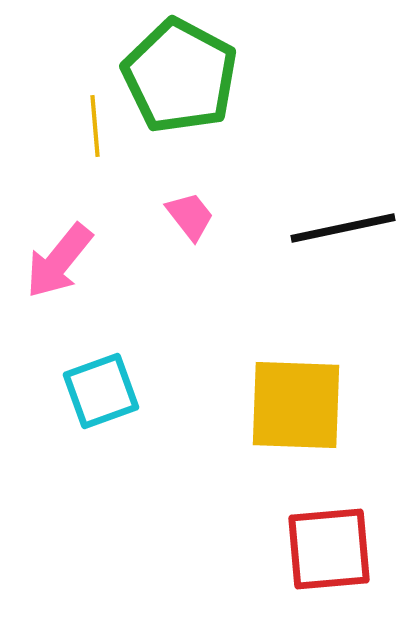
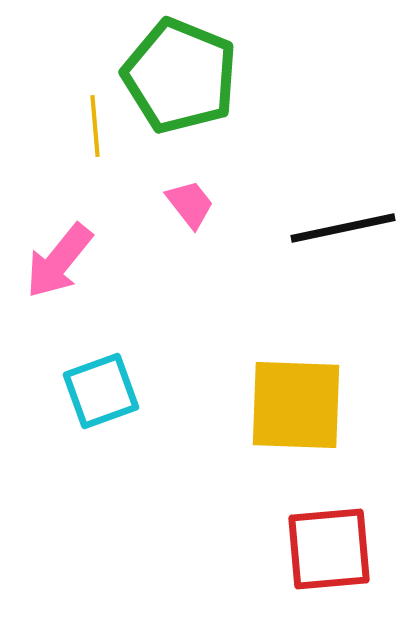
green pentagon: rotated 6 degrees counterclockwise
pink trapezoid: moved 12 px up
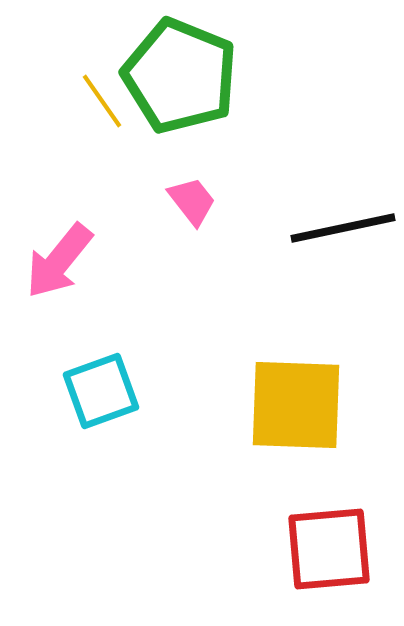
yellow line: moved 7 px right, 25 px up; rotated 30 degrees counterclockwise
pink trapezoid: moved 2 px right, 3 px up
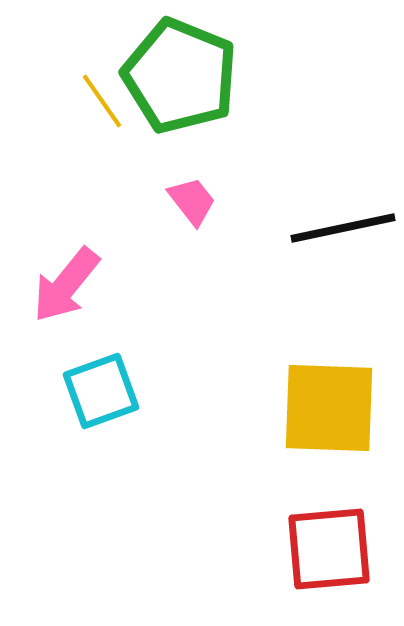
pink arrow: moved 7 px right, 24 px down
yellow square: moved 33 px right, 3 px down
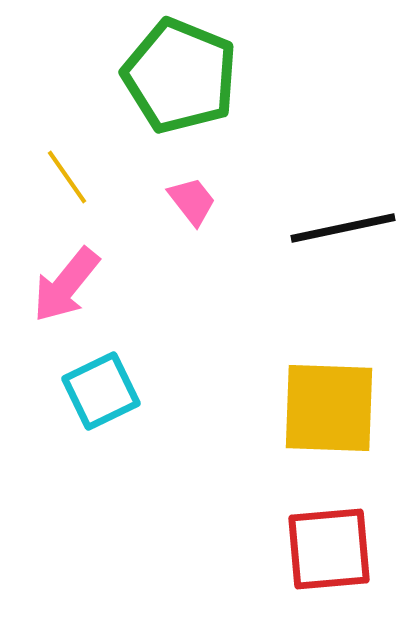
yellow line: moved 35 px left, 76 px down
cyan square: rotated 6 degrees counterclockwise
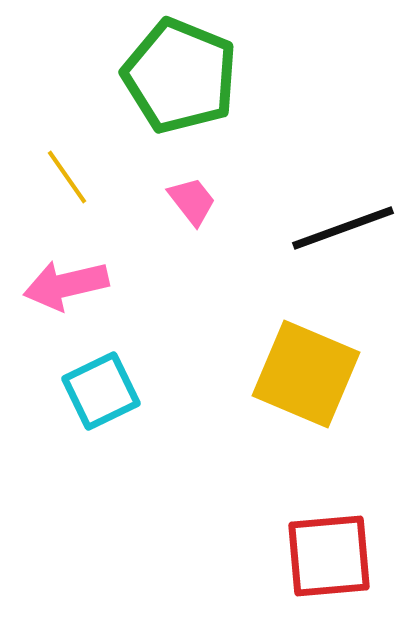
black line: rotated 8 degrees counterclockwise
pink arrow: rotated 38 degrees clockwise
yellow square: moved 23 px left, 34 px up; rotated 21 degrees clockwise
red square: moved 7 px down
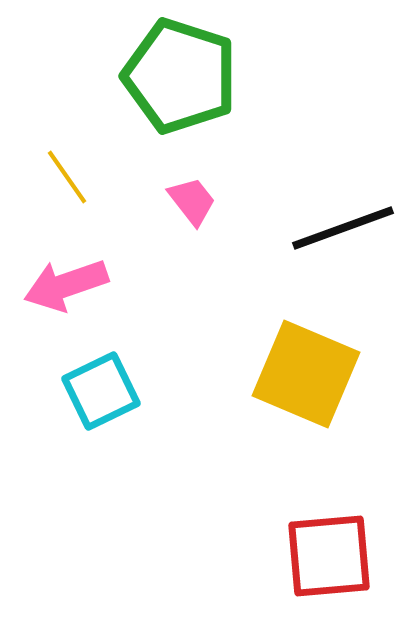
green pentagon: rotated 4 degrees counterclockwise
pink arrow: rotated 6 degrees counterclockwise
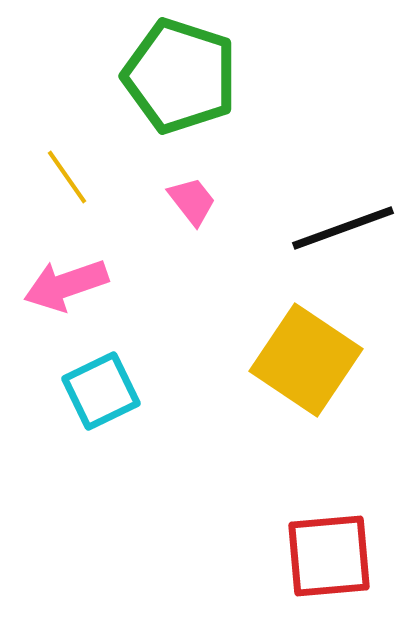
yellow square: moved 14 px up; rotated 11 degrees clockwise
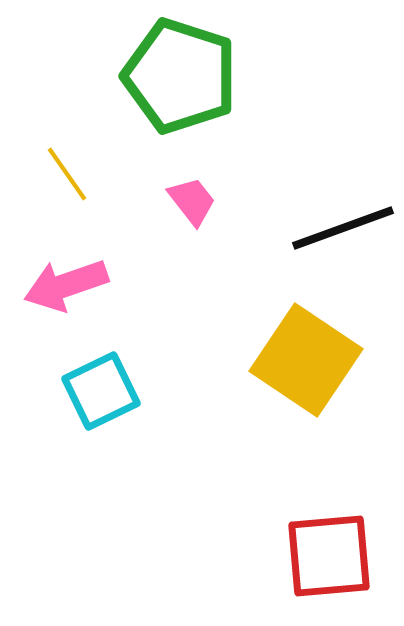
yellow line: moved 3 px up
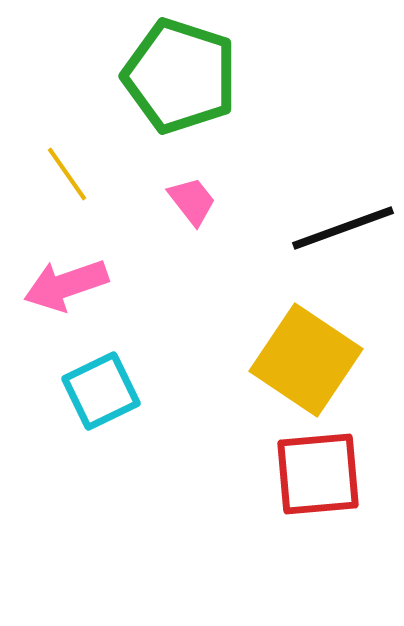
red square: moved 11 px left, 82 px up
